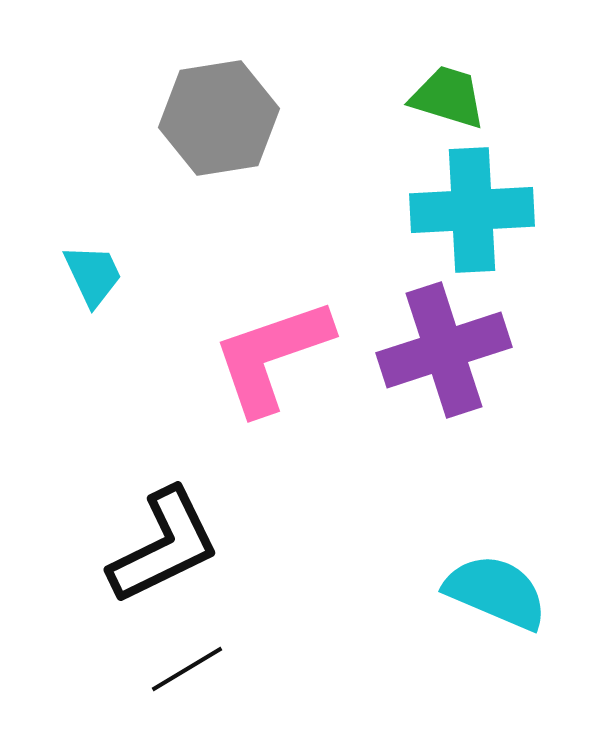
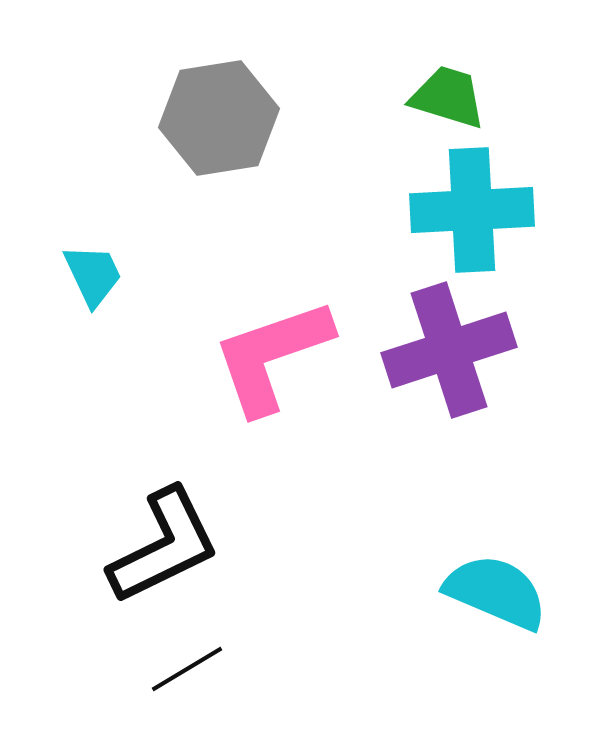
purple cross: moved 5 px right
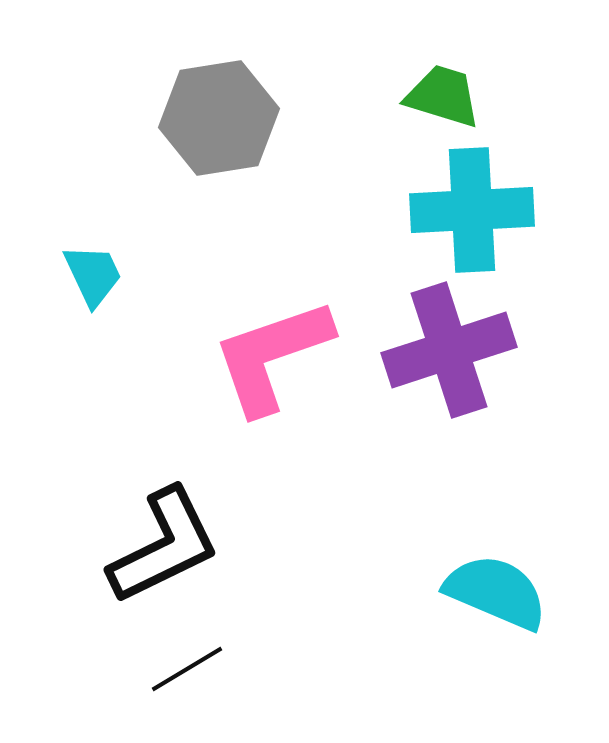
green trapezoid: moved 5 px left, 1 px up
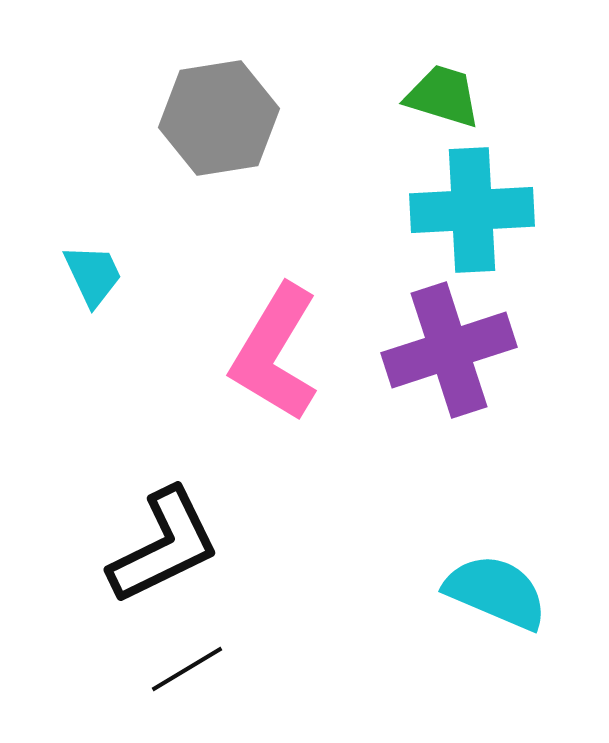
pink L-shape: moved 3 px right, 3 px up; rotated 40 degrees counterclockwise
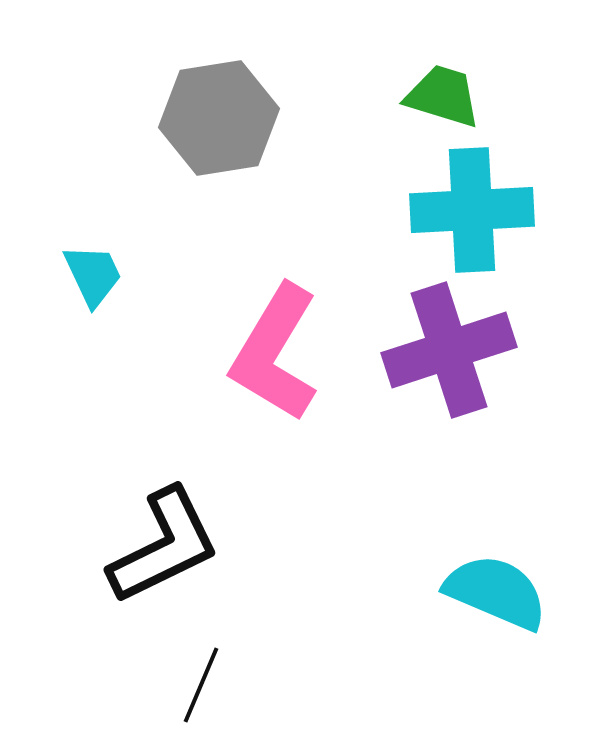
black line: moved 14 px right, 16 px down; rotated 36 degrees counterclockwise
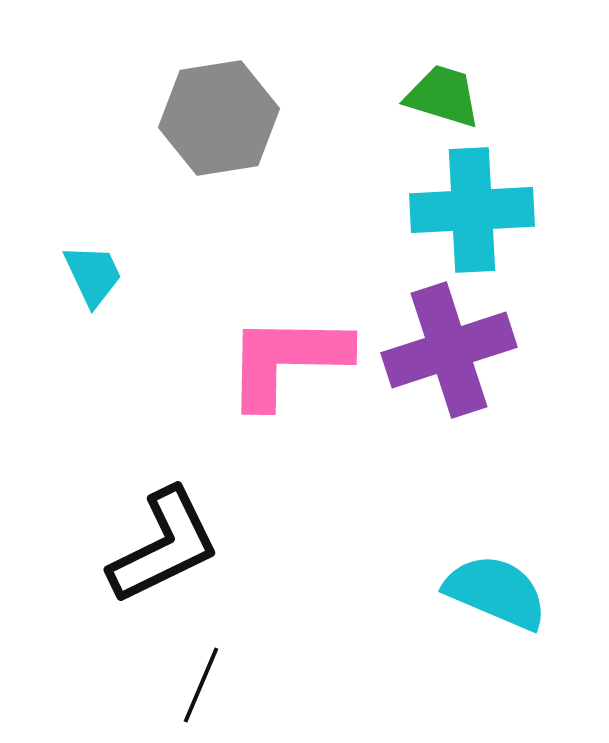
pink L-shape: moved 12 px right, 7 px down; rotated 60 degrees clockwise
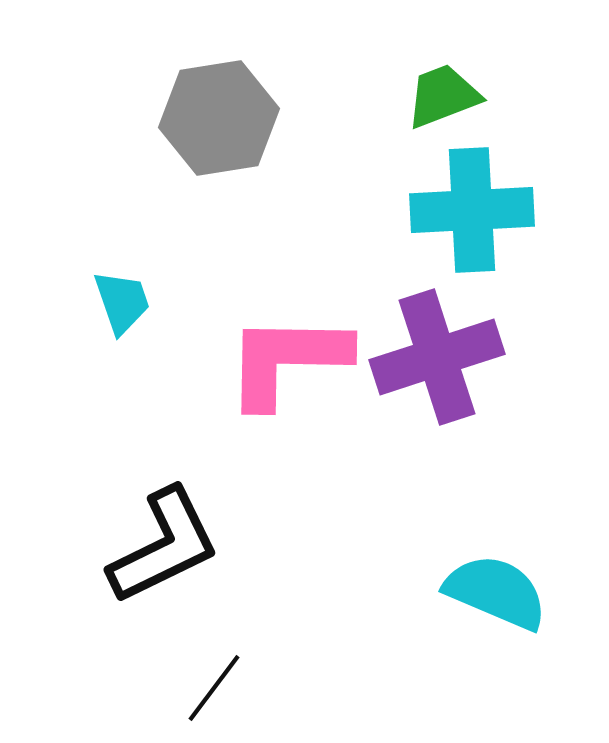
green trapezoid: rotated 38 degrees counterclockwise
cyan trapezoid: moved 29 px right, 27 px down; rotated 6 degrees clockwise
purple cross: moved 12 px left, 7 px down
black line: moved 13 px right, 3 px down; rotated 14 degrees clockwise
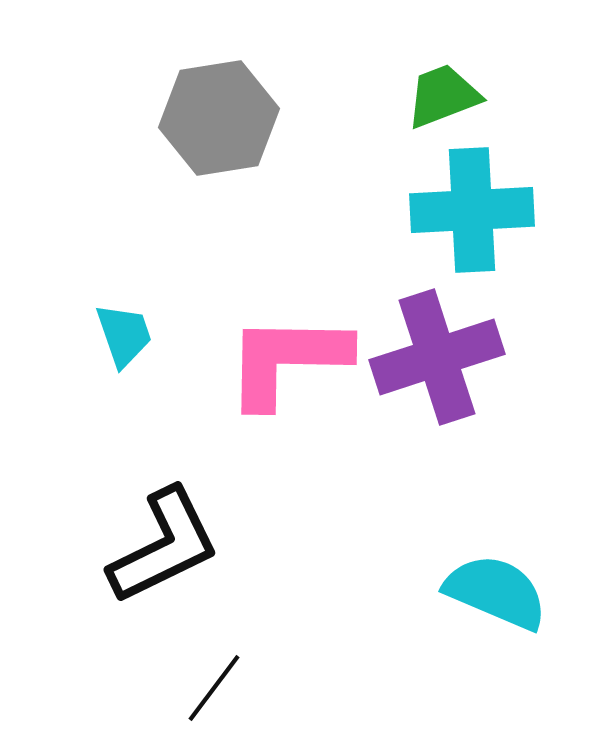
cyan trapezoid: moved 2 px right, 33 px down
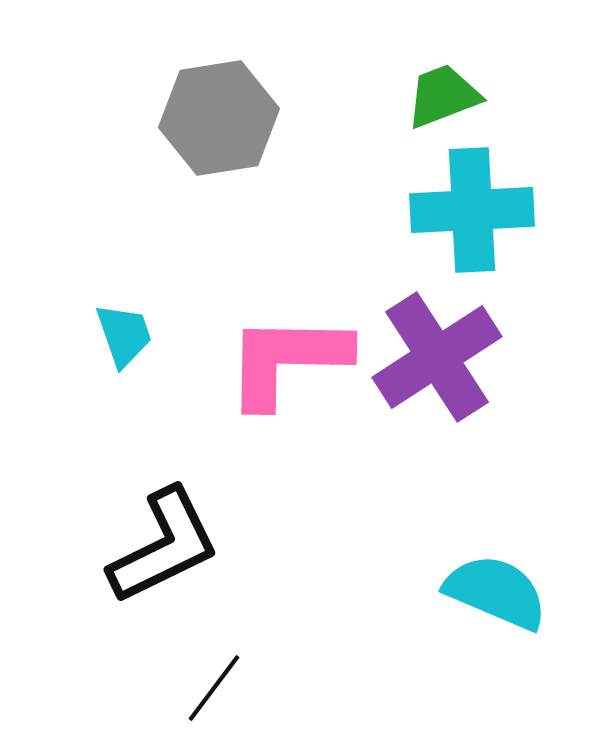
purple cross: rotated 15 degrees counterclockwise
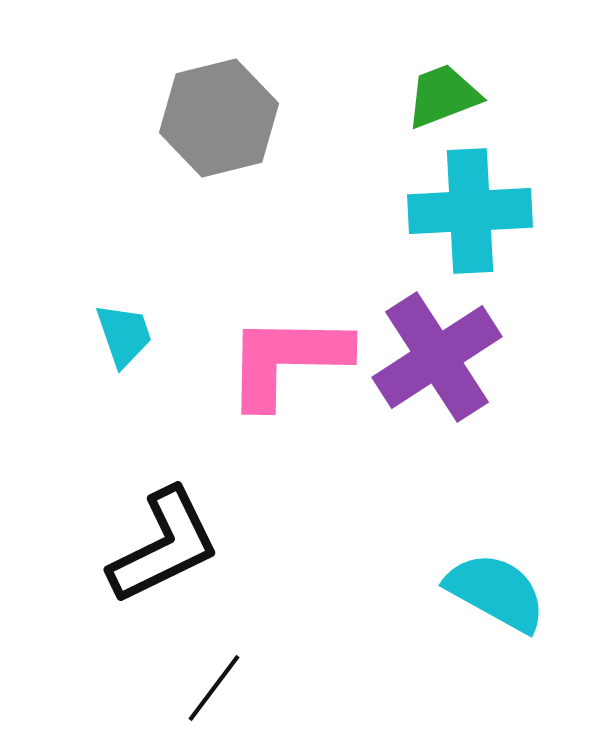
gray hexagon: rotated 5 degrees counterclockwise
cyan cross: moved 2 px left, 1 px down
cyan semicircle: rotated 6 degrees clockwise
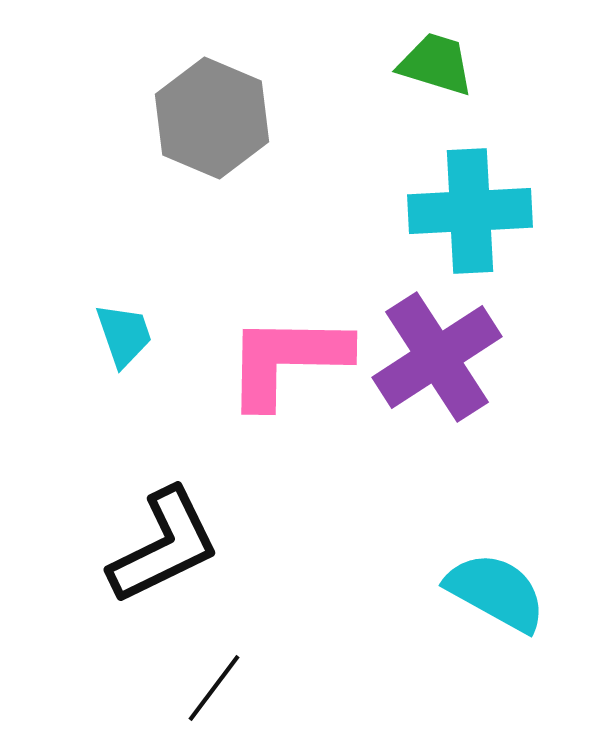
green trapezoid: moved 7 px left, 32 px up; rotated 38 degrees clockwise
gray hexagon: moved 7 px left; rotated 23 degrees counterclockwise
